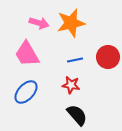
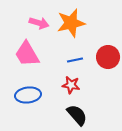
blue ellipse: moved 2 px right, 3 px down; rotated 40 degrees clockwise
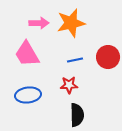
pink arrow: rotated 18 degrees counterclockwise
red star: moved 2 px left; rotated 12 degrees counterclockwise
black semicircle: rotated 40 degrees clockwise
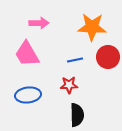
orange star: moved 21 px right, 4 px down; rotated 16 degrees clockwise
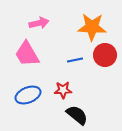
pink arrow: rotated 12 degrees counterclockwise
red circle: moved 3 px left, 2 px up
red star: moved 6 px left, 5 px down
blue ellipse: rotated 15 degrees counterclockwise
black semicircle: rotated 50 degrees counterclockwise
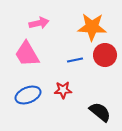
black semicircle: moved 23 px right, 3 px up
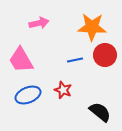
pink trapezoid: moved 6 px left, 6 px down
red star: rotated 24 degrees clockwise
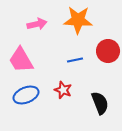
pink arrow: moved 2 px left, 1 px down
orange star: moved 14 px left, 7 px up
red circle: moved 3 px right, 4 px up
blue ellipse: moved 2 px left
black semicircle: moved 9 px up; rotated 30 degrees clockwise
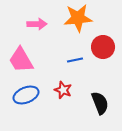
orange star: moved 2 px up; rotated 8 degrees counterclockwise
pink arrow: rotated 12 degrees clockwise
red circle: moved 5 px left, 4 px up
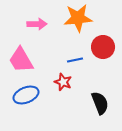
red star: moved 8 px up
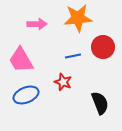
blue line: moved 2 px left, 4 px up
